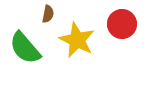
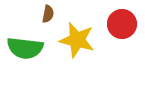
yellow star: rotated 12 degrees counterclockwise
green semicircle: rotated 42 degrees counterclockwise
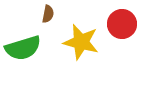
yellow star: moved 4 px right, 2 px down
green semicircle: moved 2 px left; rotated 24 degrees counterclockwise
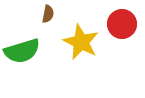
yellow star: rotated 12 degrees clockwise
green semicircle: moved 1 px left, 3 px down
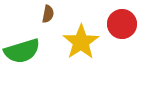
yellow star: rotated 12 degrees clockwise
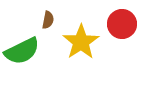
brown semicircle: moved 6 px down
green semicircle: rotated 9 degrees counterclockwise
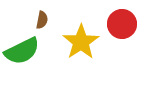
brown semicircle: moved 6 px left
